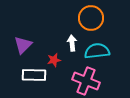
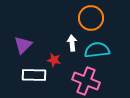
cyan semicircle: moved 1 px up
red star: rotated 24 degrees clockwise
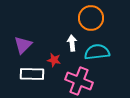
cyan semicircle: moved 2 px down
white rectangle: moved 2 px left, 1 px up
pink cross: moved 7 px left
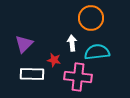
purple triangle: moved 1 px right, 1 px up
pink cross: moved 1 px left, 4 px up; rotated 16 degrees counterclockwise
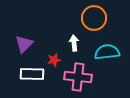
orange circle: moved 3 px right
white arrow: moved 2 px right
cyan semicircle: moved 10 px right
red star: rotated 24 degrees counterclockwise
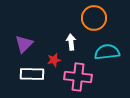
white arrow: moved 3 px left, 1 px up
